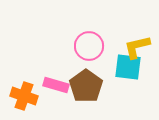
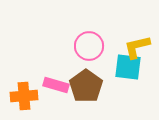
orange cross: rotated 24 degrees counterclockwise
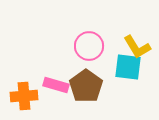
yellow L-shape: rotated 108 degrees counterclockwise
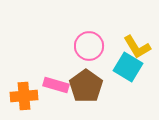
cyan square: rotated 24 degrees clockwise
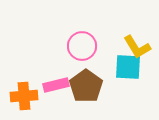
pink circle: moved 7 px left
cyan square: rotated 28 degrees counterclockwise
pink rectangle: rotated 30 degrees counterclockwise
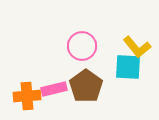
yellow L-shape: rotated 8 degrees counterclockwise
pink rectangle: moved 2 px left, 4 px down
orange cross: moved 3 px right
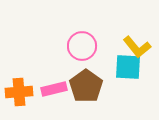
orange cross: moved 8 px left, 4 px up
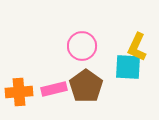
yellow L-shape: rotated 64 degrees clockwise
